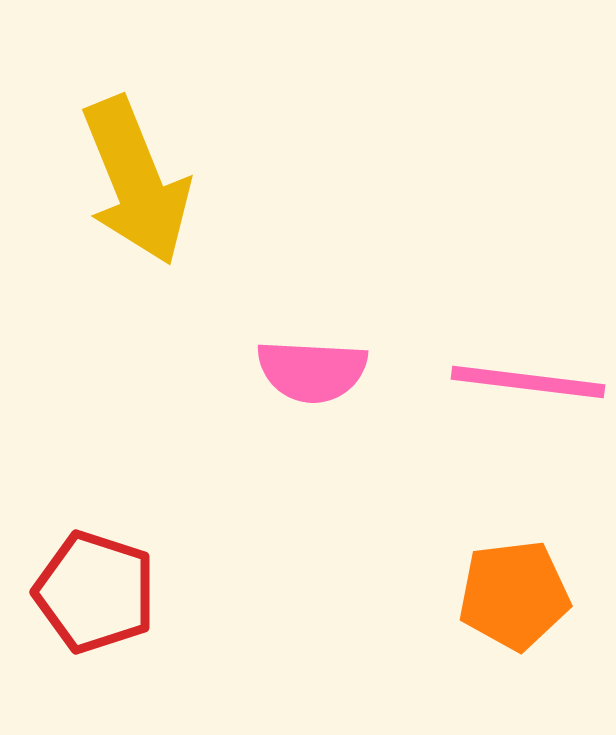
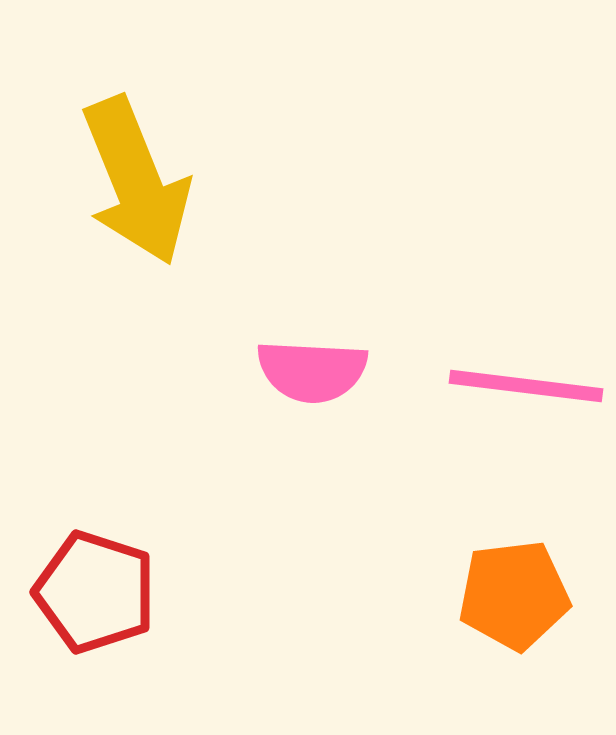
pink line: moved 2 px left, 4 px down
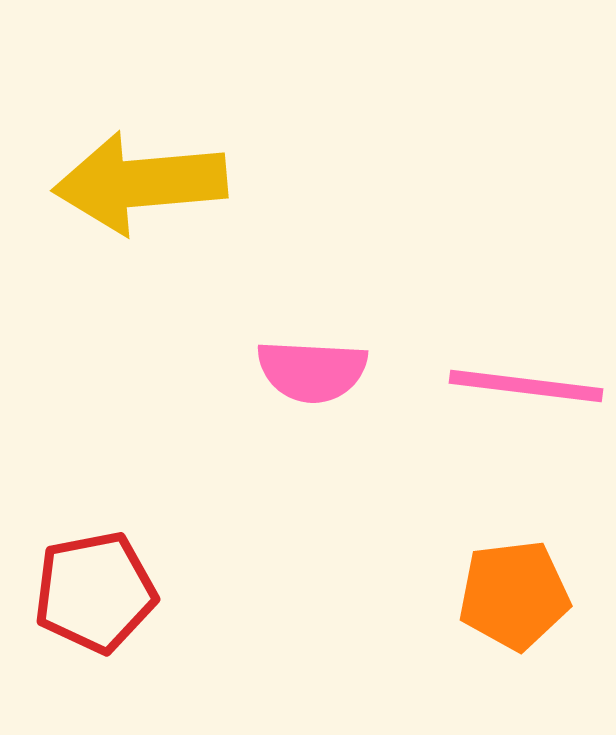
yellow arrow: moved 4 px right, 2 px down; rotated 107 degrees clockwise
red pentagon: rotated 29 degrees counterclockwise
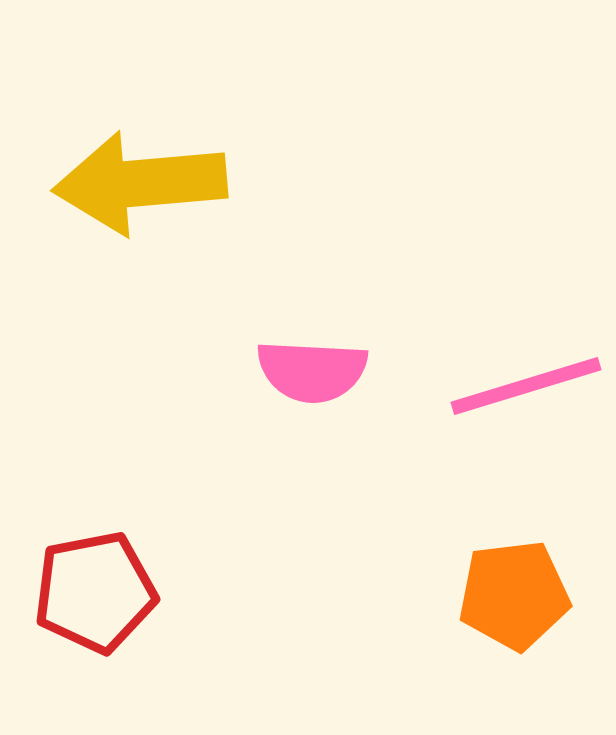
pink line: rotated 24 degrees counterclockwise
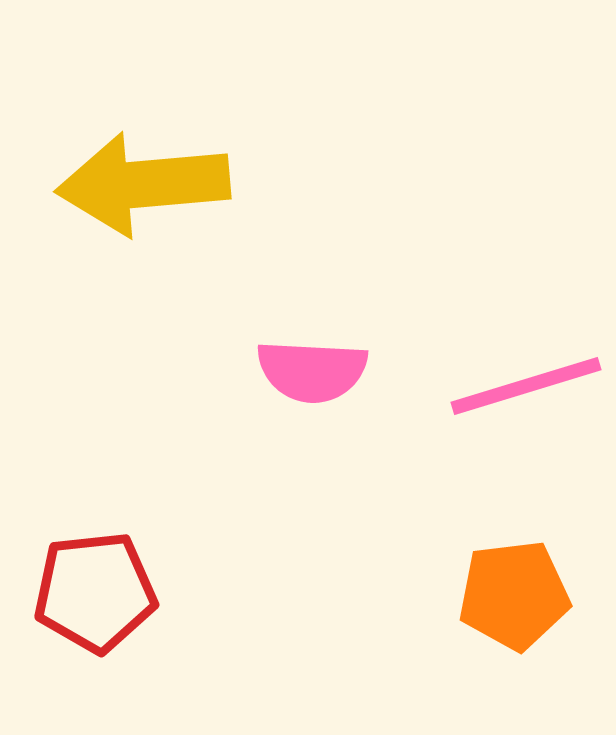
yellow arrow: moved 3 px right, 1 px down
red pentagon: rotated 5 degrees clockwise
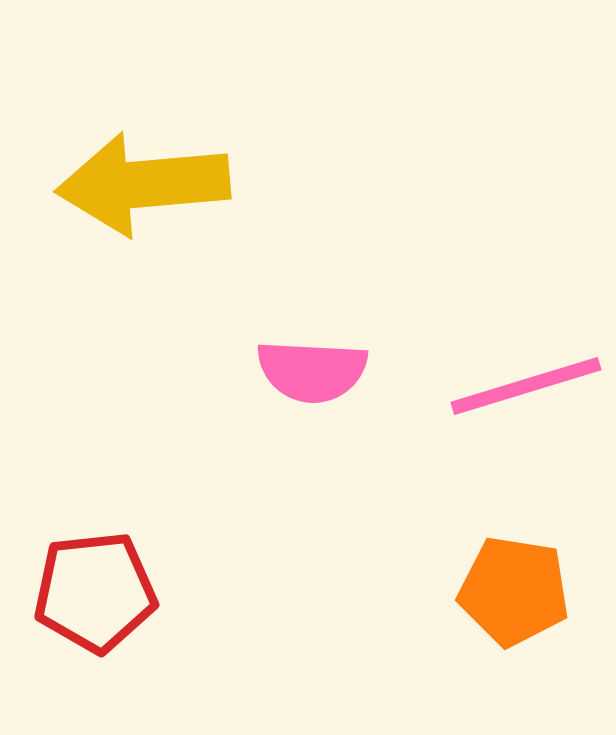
orange pentagon: moved 4 px up; rotated 16 degrees clockwise
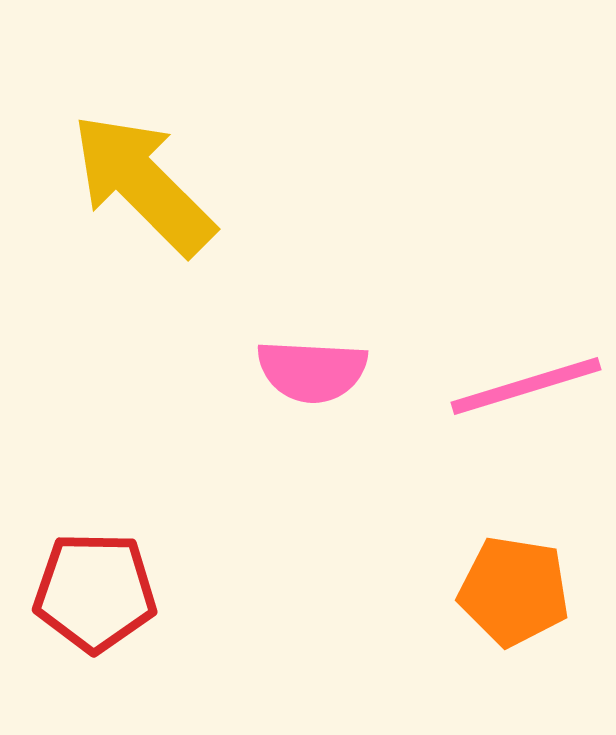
yellow arrow: rotated 50 degrees clockwise
red pentagon: rotated 7 degrees clockwise
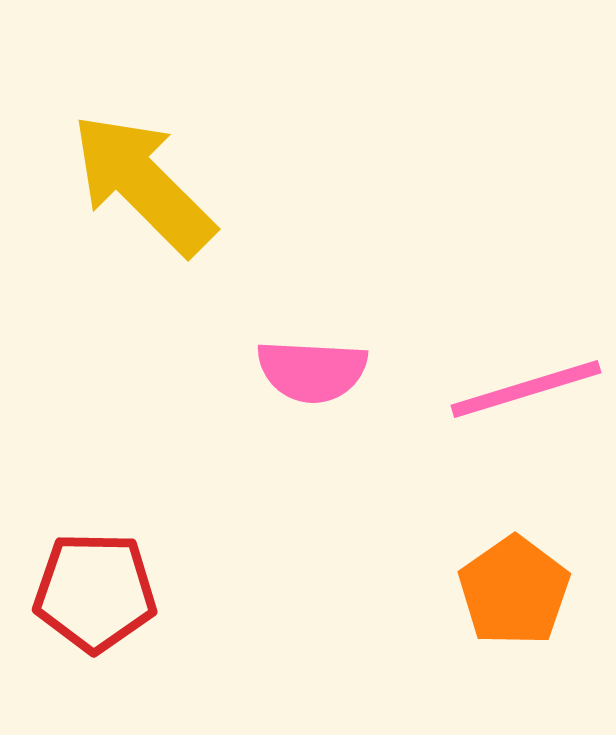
pink line: moved 3 px down
orange pentagon: rotated 28 degrees clockwise
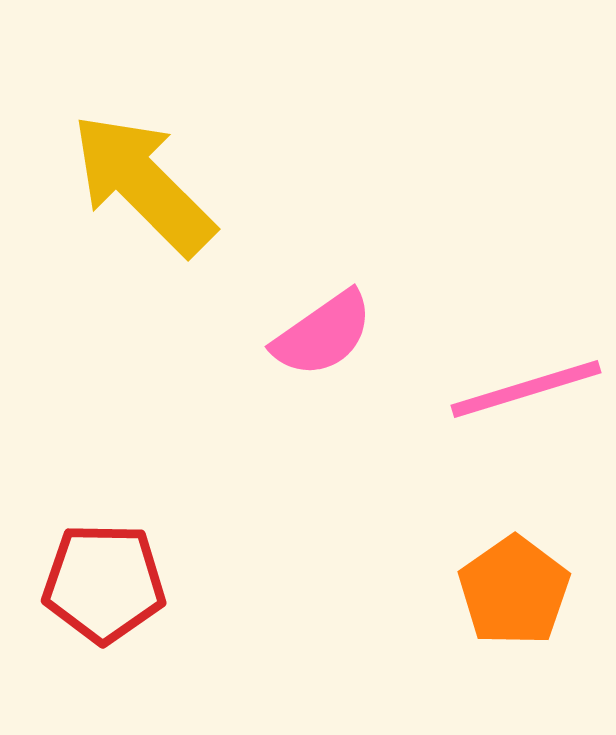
pink semicircle: moved 11 px right, 37 px up; rotated 38 degrees counterclockwise
red pentagon: moved 9 px right, 9 px up
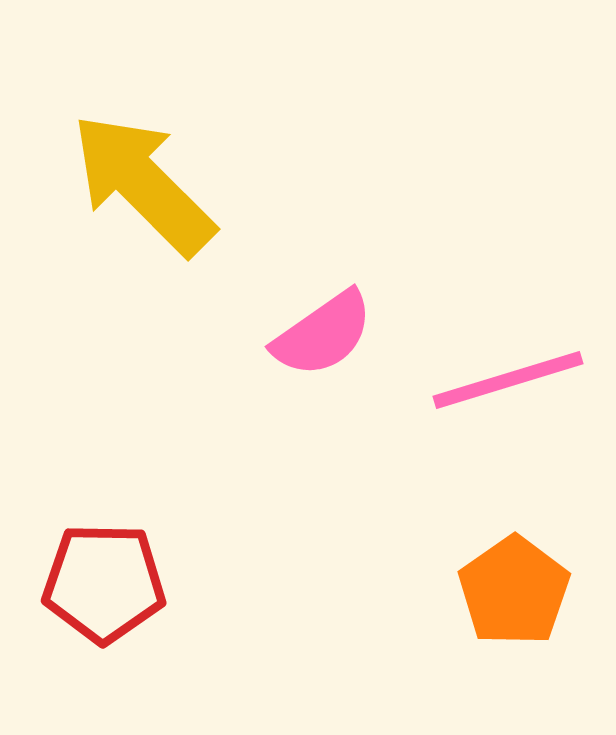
pink line: moved 18 px left, 9 px up
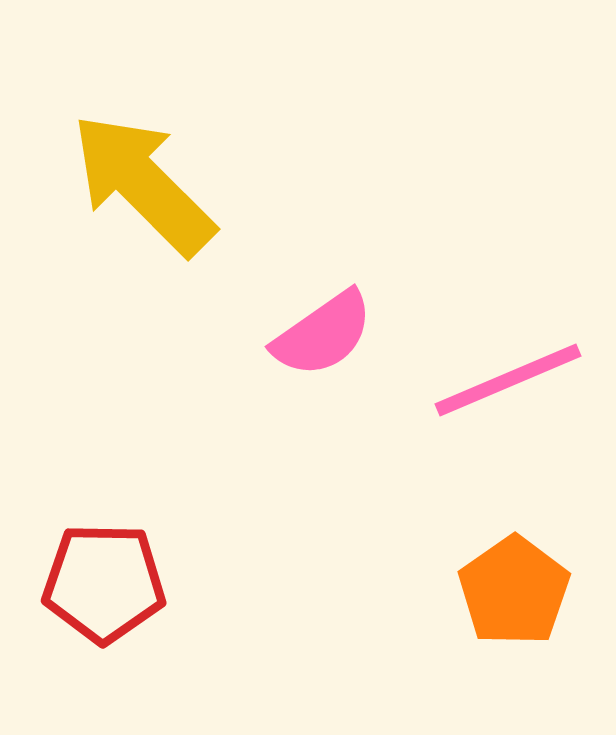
pink line: rotated 6 degrees counterclockwise
